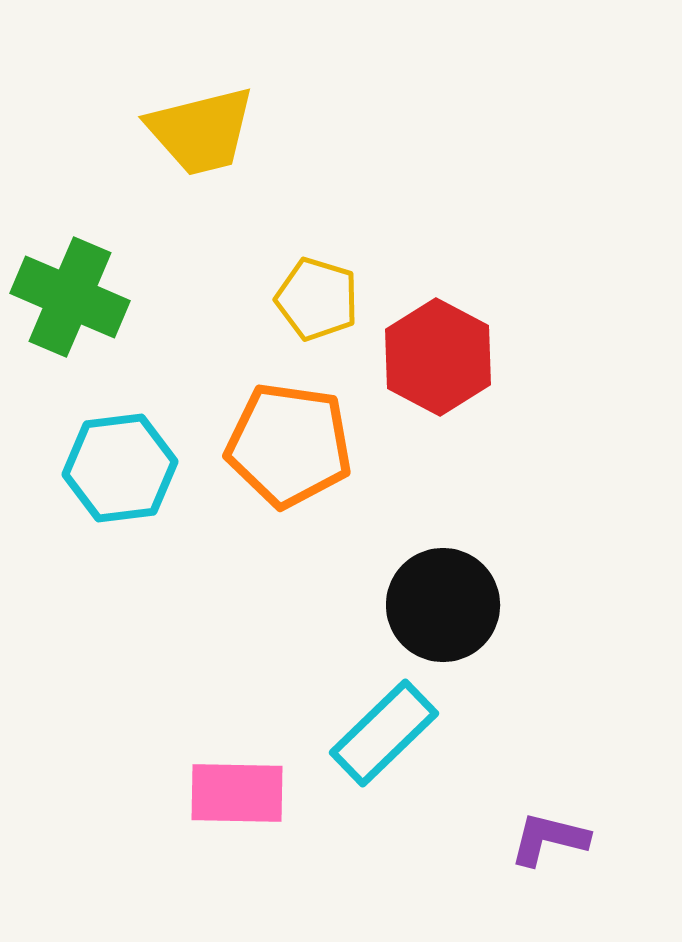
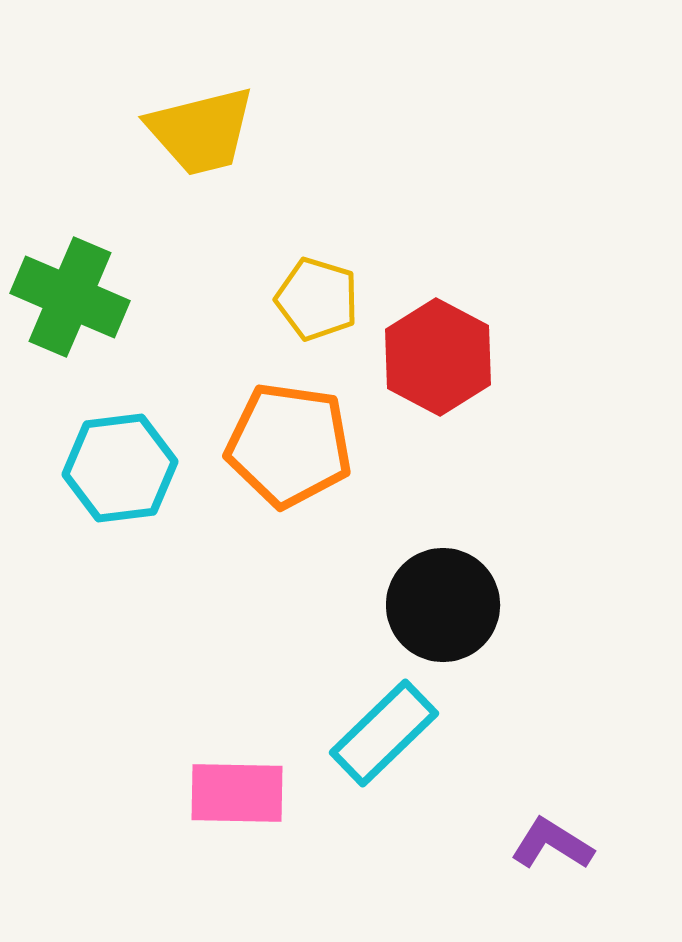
purple L-shape: moved 3 px right, 5 px down; rotated 18 degrees clockwise
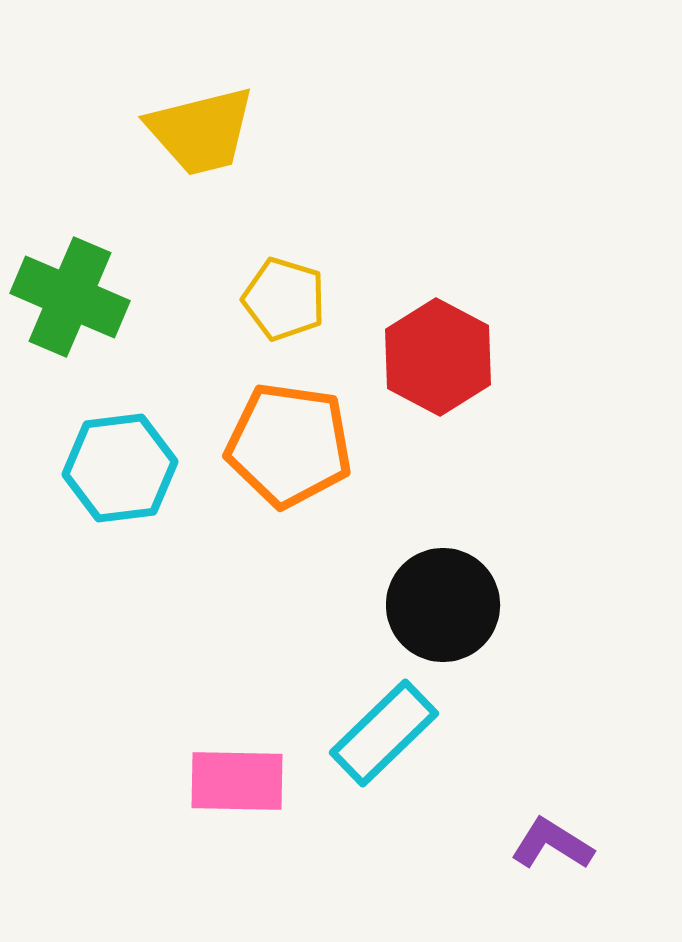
yellow pentagon: moved 33 px left
pink rectangle: moved 12 px up
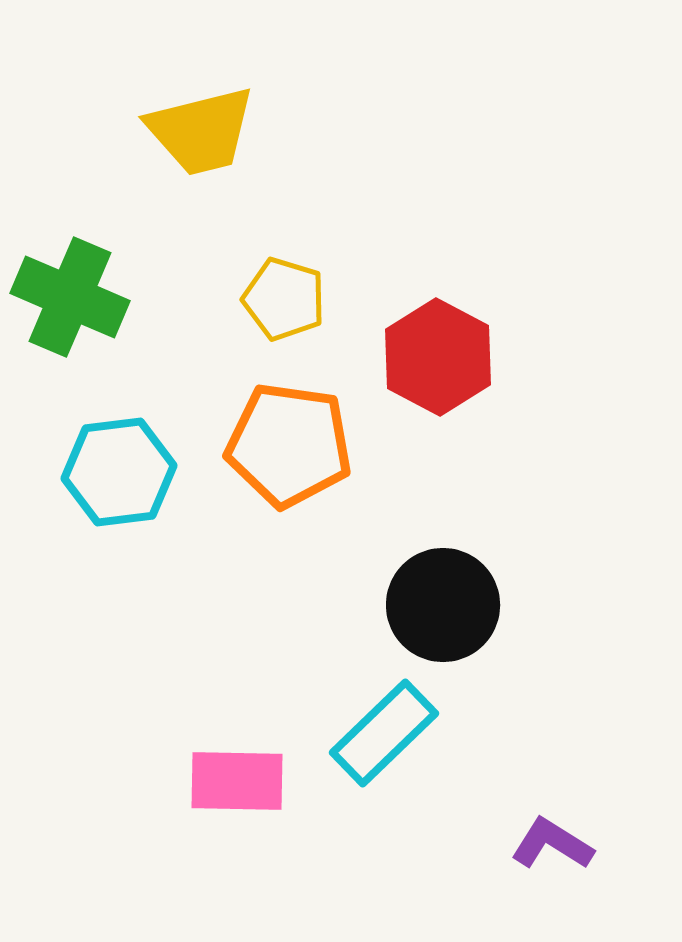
cyan hexagon: moved 1 px left, 4 px down
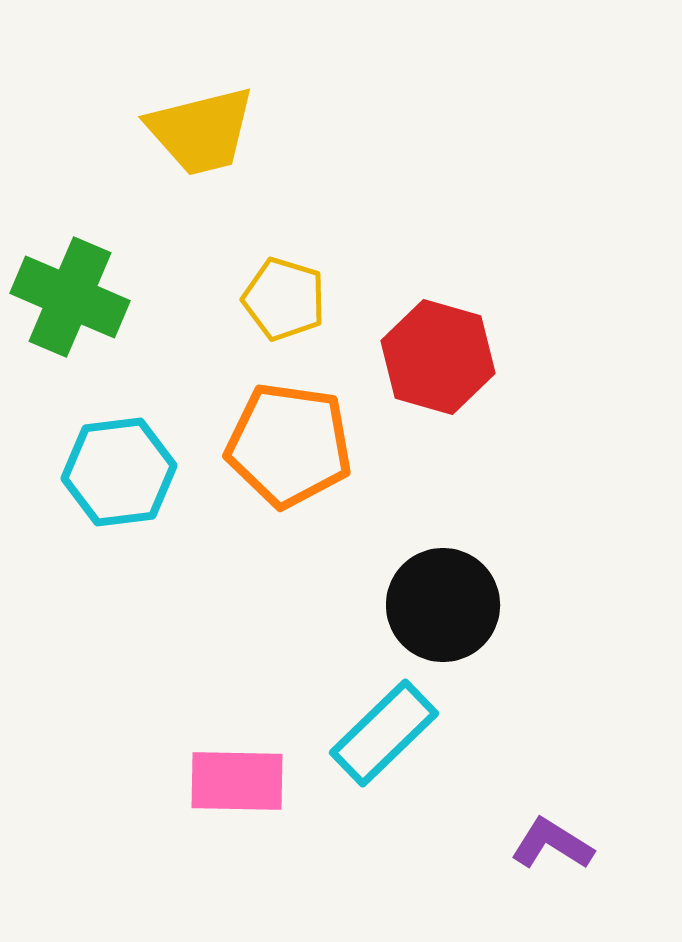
red hexagon: rotated 12 degrees counterclockwise
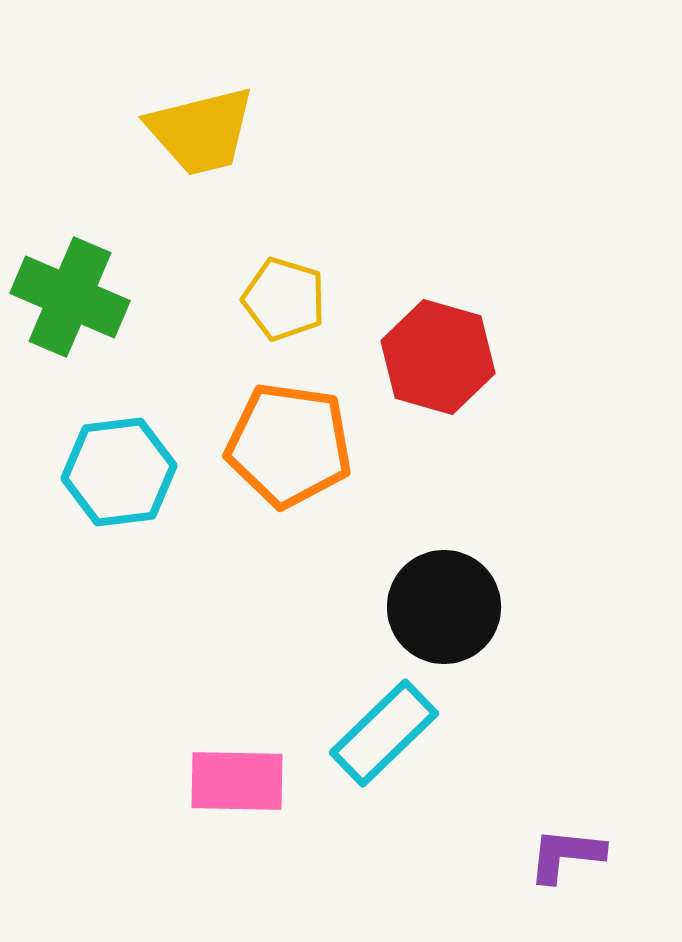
black circle: moved 1 px right, 2 px down
purple L-shape: moved 14 px right, 11 px down; rotated 26 degrees counterclockwise
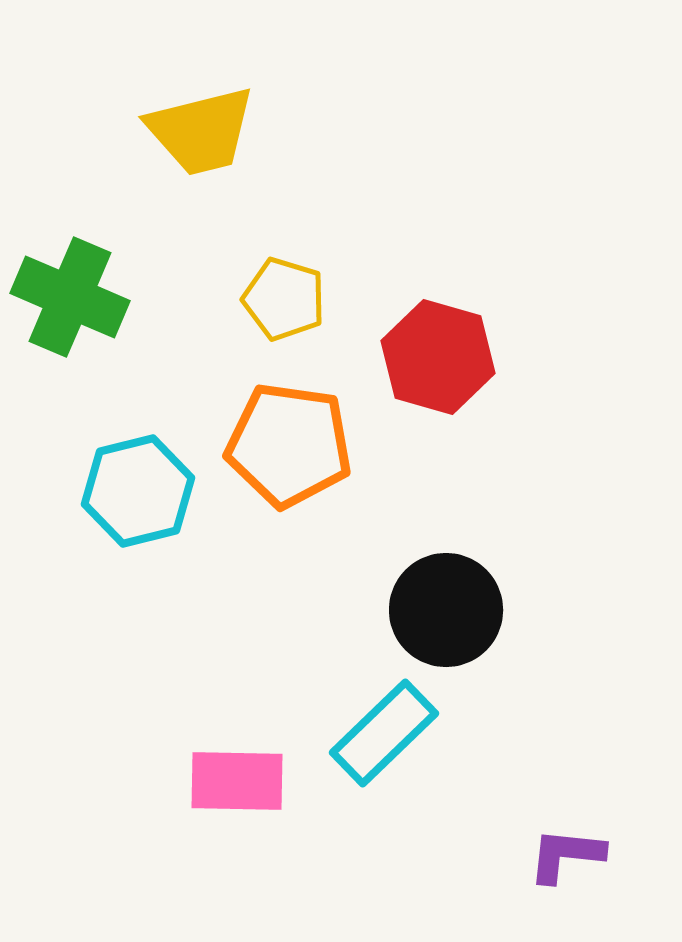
cyan hexagon: moved 19 px right, 19 px down; rotated 7 degrees counterclockwise
black circle: moved 2 px right, 3 px down
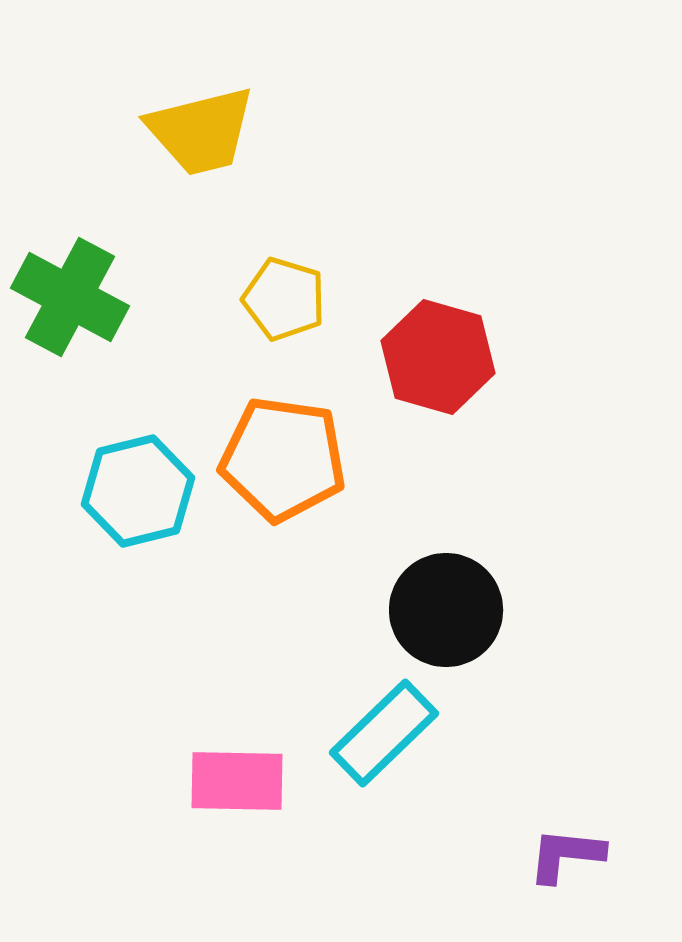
green cross: rotated 5 degrees clockwise
orange pentagon: moved 6 px left, 14 px down
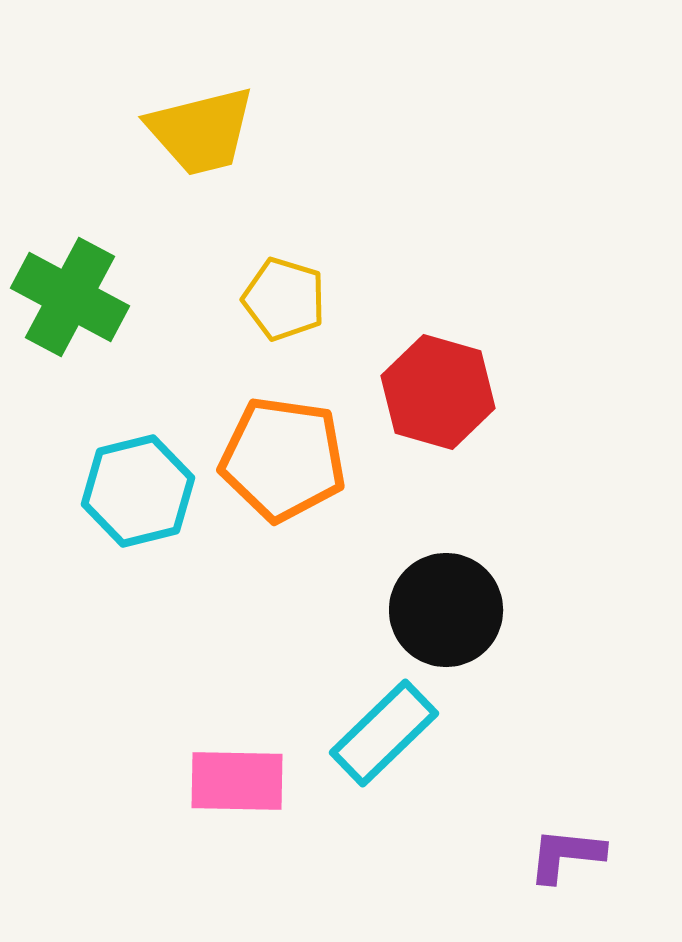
red hexagon: moved 35 px down
